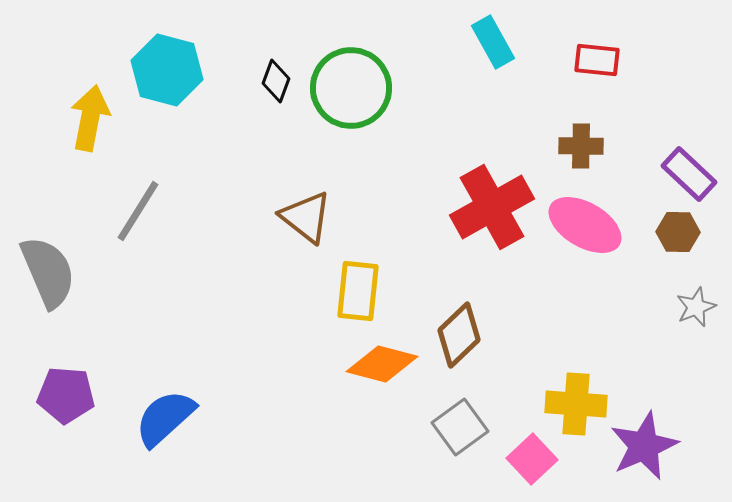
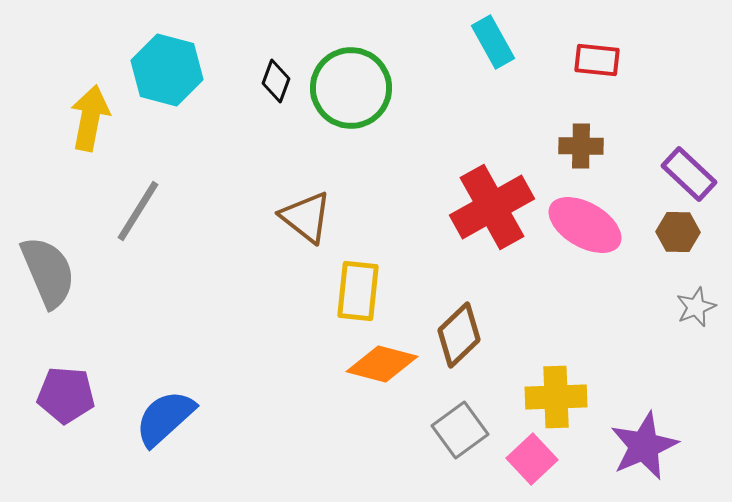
yellow cross: moved 20 px left, 7 px up; rotated 6 degrees counterclockwise
gray square: moved 3 px down
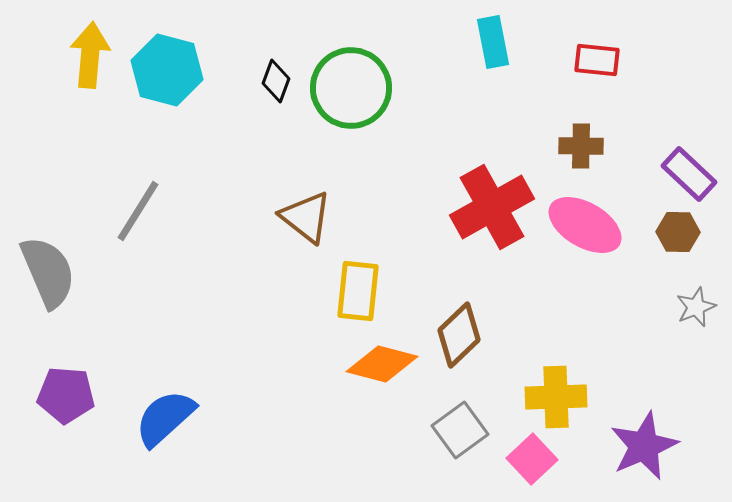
cyan rectangle: rotated 18 degrees clockwise
yellow arrow: moved 63 px up; rotated 6 degrees counterclockwise
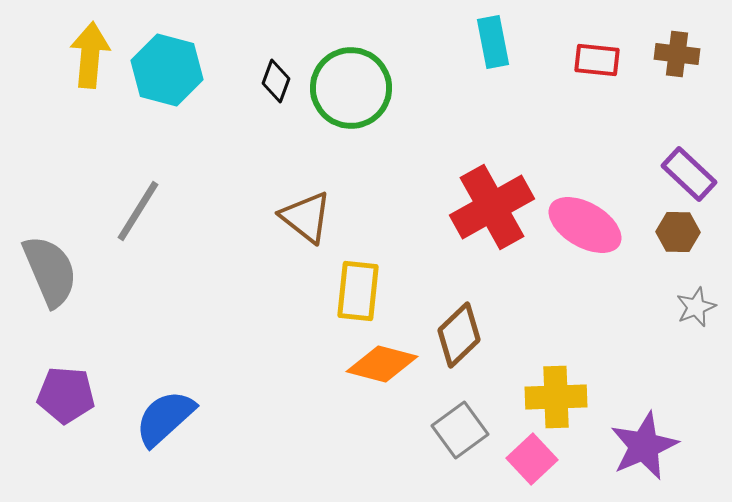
brown cross: moved 96 px right, 92 px up; rotated 6 degrees clockwise
gray semicircle: moved 2 px right, 1 px up
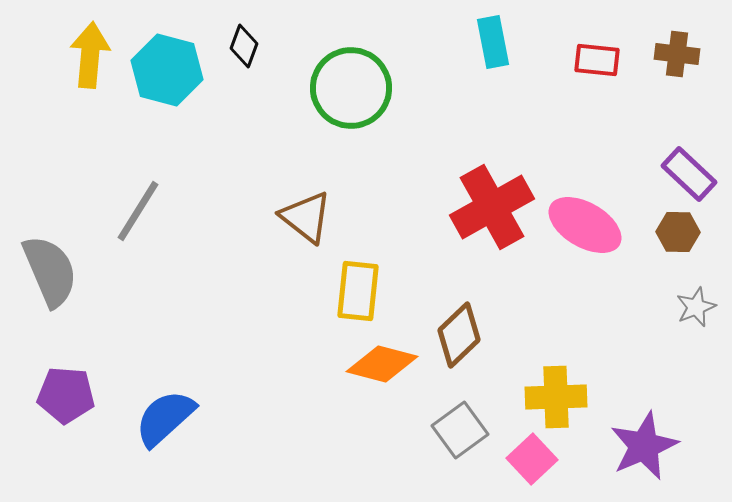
black diamond: moved 32 px left, 35 px up
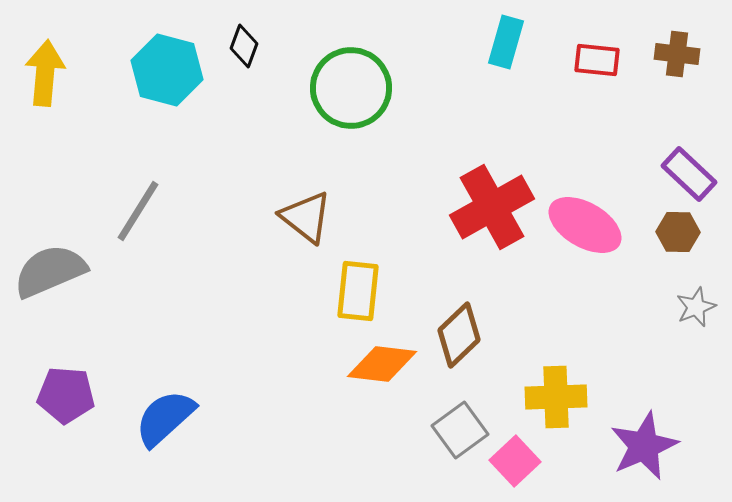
cyan rectangle: moved 13 px right; rotated 27 degrees clockwise
yellow arrow: moved 45 px left, 18 px down
gray semicircle: rotated 90 degrees counterclockwise
orange diamond: rotated 8 degrees counterclockwise
pink square: moved 17 px left, 2 px down
